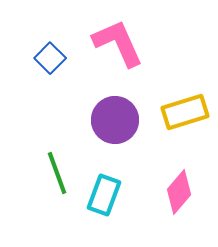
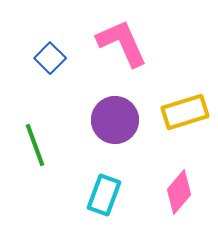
pink L-shape: moved 4 px right
green line: moved 22 px left, 28 px up
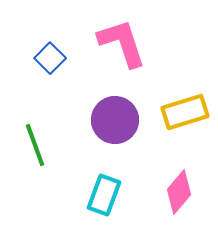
pink L-shape: rotated 6 degrees clockwise
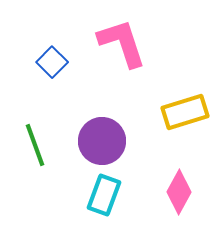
blue square: moved 2 px right, 4 px down
purple circle: moved 13 px left, 21 px down
pink diamond: rotated 12 degrees counterclockwise
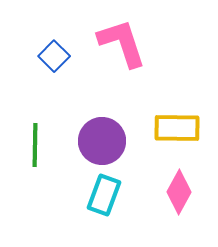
blue square: moved 2 px right, 6 px up
yellow rectangle: moved 8 px left, 16 px down; rotated 18 degrees clockwise
green line: rotated 21 degrees clockwise
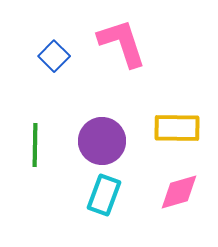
pink diamond: rotated 45 degrees clockwise
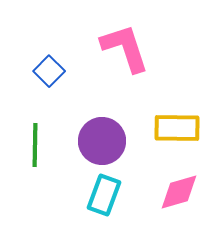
pink L-shape: moved 3 px right, 5 px down
blue square: moved 5 px left, 15 px down
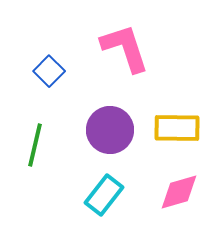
purple circle: moved 8 px right, 11 px up
green line: rotated 12 degrees clockwise
cyan rectangle: rotated 18 degrees clockwise
